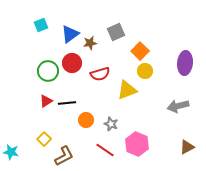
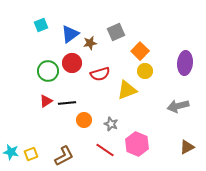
orange circle: moved 2 px left
yellow square: moved 13 px left, 15 px down; rotated 24 degrees clockwise
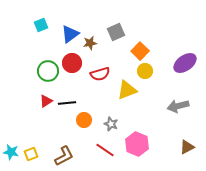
purple ellipse: rotated 50 degrees clockwise
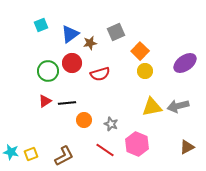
yellow triangle: moved 25 px right, 17 px down; rotated 10 degrees clockwise
red triangle: moved 1 px left
